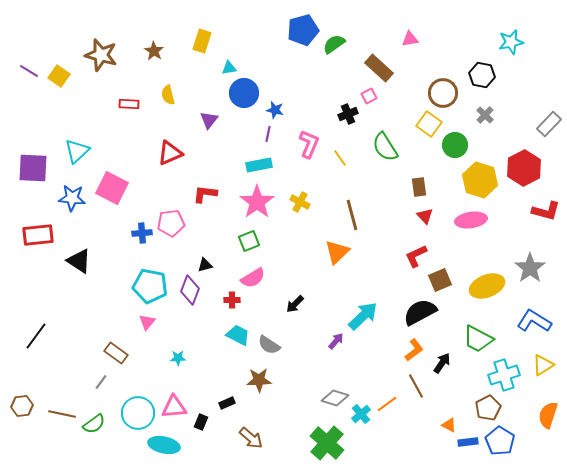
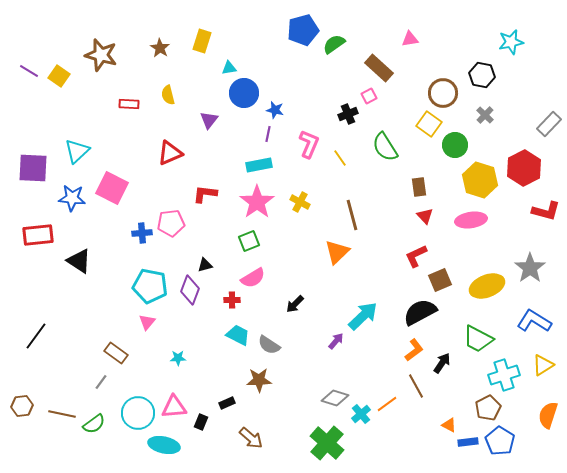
brown star at (154, 51): moved 6 px right, 3 px up
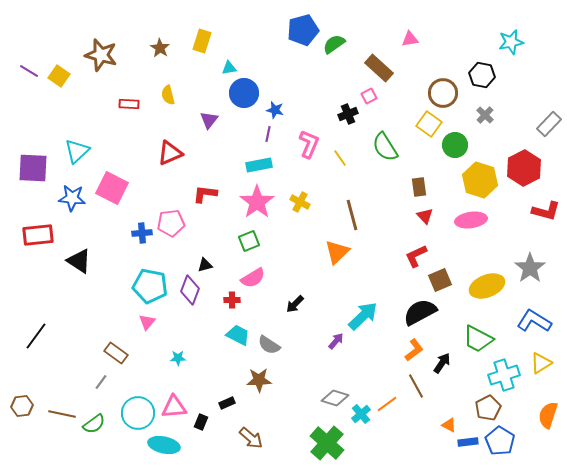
yellow triangle at (543, 365): moved 2 px left, 2 px up
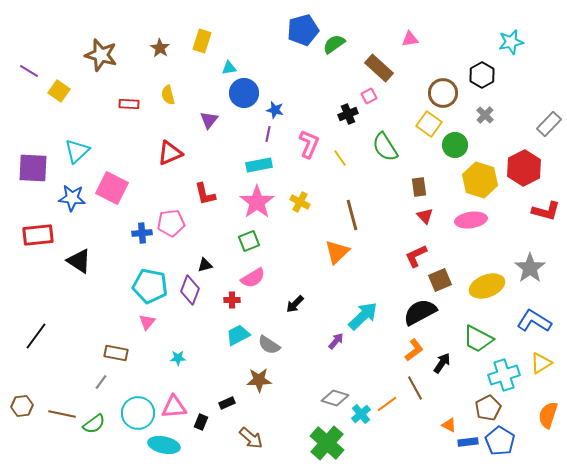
black hexagon at (482, 75): rotated 20 degrees clockwise
yellow square at (59, 76): moved 15 px down
red L-shape at (205, 194): rotated 110 degrees counterclockwise
cyan trapezoid at (238, 335): rotated 55 degrees counterclockwise
brown rectangle at (116, 353): rotated 25 degrees counterclockwise
brown line at (416, 386): moved 1 px left, 2 px down
